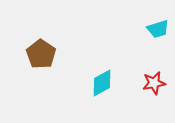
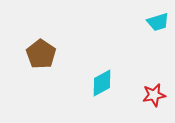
cyan trapezoid: moved 7 px up
red star: moved 12 px down
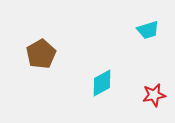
cyan trapezoid: moved 10 px left, 8 px down
brown pentagon: rotated 8 degrees clockwise
